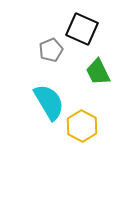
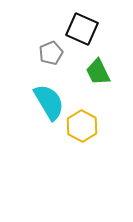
gray pentagon: moved 3 px down
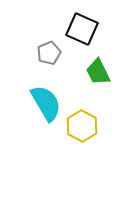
gray pentagon: moved 2 px left
cyan semicircle: moved 3 px left, 1 px down
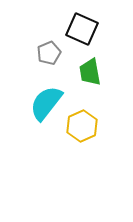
green trapezoid: moved 8 px left; rotated 16 degrees clockwise
cyan semicircle: rotated 111 degrees counterclockwise
yellow hexagon: rotated 8 degrees clockwise
